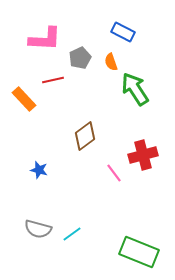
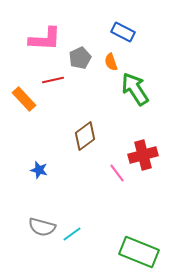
pink line: moved 3 px right
gray semicircle: moved 4 px right, 2 px up
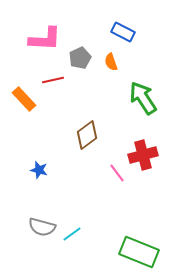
green arrow: moved 8 px right, 9 px down
brown diamond: moved 2 px right, 1 px up
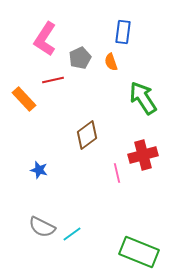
blue rectangle: rotated 70 degrees clockwise
pink L-shape: rotated 120 degrees clockwise
pink line: rotated 24 degrees clockwise
gray semicircle: rotated 12 degrees clockwise
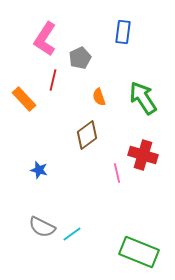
orange semicircle: moved 12 px left, 35 px down
red line: rotated 65 degrees counterclockwise
red cross: rotated 32 degrees clockwise
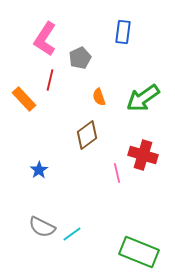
red line: moved 3 px left
green arrow: rotated 92 degrees counterclockwise
blue star: rotated 24 degrees clockwise
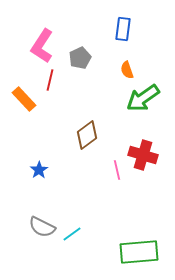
blue rectangle: moved 3 px up
pink L-shape: moved 3 px left, 7 px down
orange semicircle: moved 28 px right, 27 px up
pink line: moved 3 px up
green rectangle: rotated 27 degrees counterclockwise
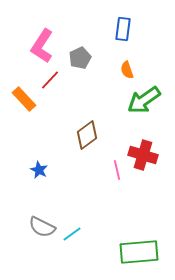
red line: rotated 30 degrees clockwise
green arrow: moved 1 px right, 2 px down
blue star: rotated 12 degrees counterclockwise
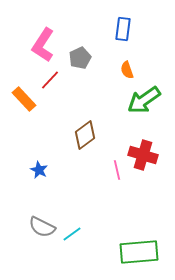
pink L-shape: moved 1 px right, 1 px up
brown diamond: moved 2 px left
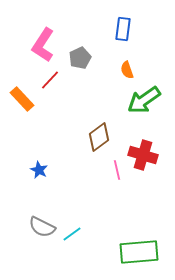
orange rectangle: moved 2 px left
brown diamond: moved 14 px right, 2 px down
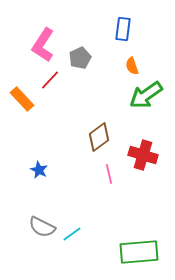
orange semicircle: moved 5 px right, 4 px up
green arrow: moved 2 px right, 5 px up
pink line: moved 8 px left, 4 px down
